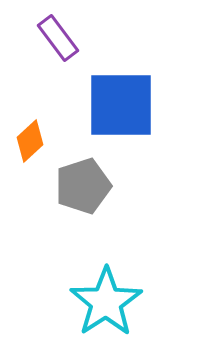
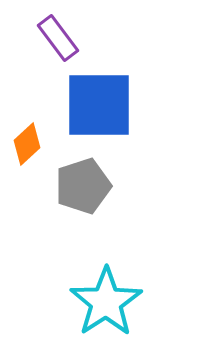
blue square: moved 22 px left
orange diamond: moved 3 px left, 3 px down
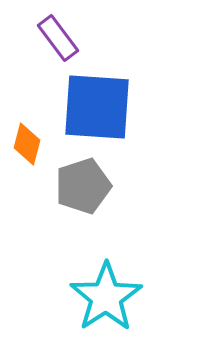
blue square: moved 2 px left, 2 px down; rotated 4 degrees clockwise
orange diamond: rotated 33 degrees counterclockwise
cyan star: moved 5 px up
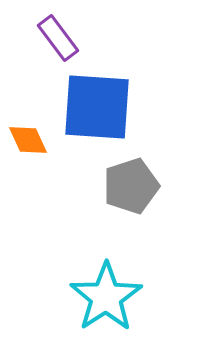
orange diamond: moved 1 px right, 4 px up; rotated 39 degrees counterclockwise
gray pentagon: moved 48 px right
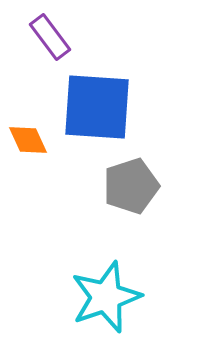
purple rectangle: moved 8 px left, 1 px up
cyan star: rotated 14 degrees clockwise
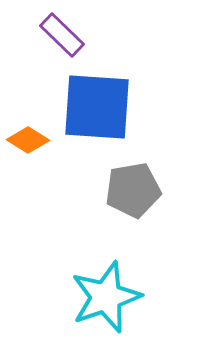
purple rectangle: moved 12 px right, 2 px up; rotated 9 degrees counterclockwise
orange diamond: rotated 33 degrees counterclockwise
gray pentagon: moved 2 px right, 4 px down; rotated 8 degrees clockwise
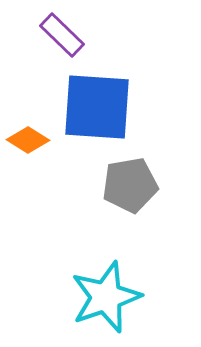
gray pentagon: moved 3 px left, 5 px up
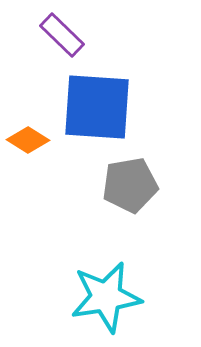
cyan star: rotated 10 degrees clockwise
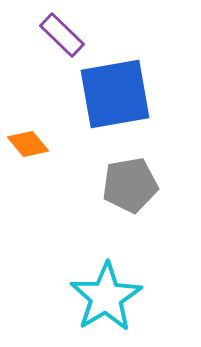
blue square: moved 18 px right, 13 px up; rotated 14 degrees counterclockwise
orange diamond: moved 4 px down; rotated 18 degrees clockwise
cyan star: rotated 22 degrees counterclockwise
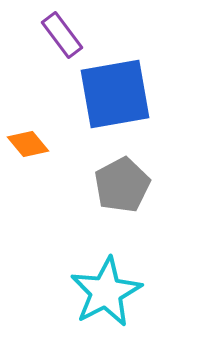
purple rectangle: rotated 9 degrees clockwise
gray pentagon: moved 8 px left; rotated 18 degrees counterclockwise
cyan star: moved 5 px up; rotated 4 degrees clockwise
